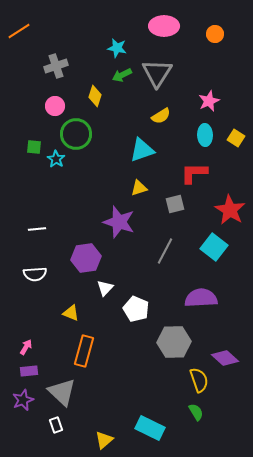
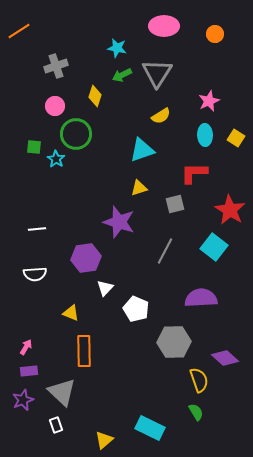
orange rectangle at (84, 351): rotated 16 degrees counterclockwise
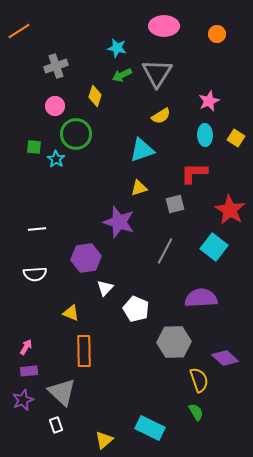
orange circle at (215, 34): moved 2 px right
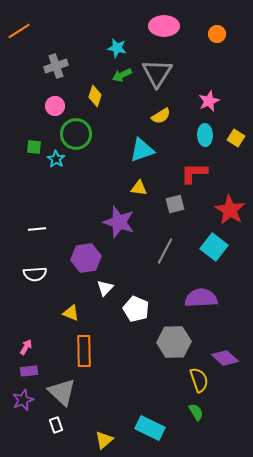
yellow triangle at (139, 188): rotated 24 degrees clockwise
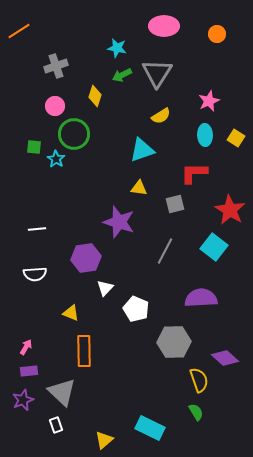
green circle at (76, 134): moved 2 px left
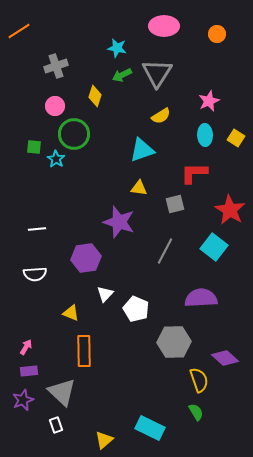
white triangle at (105, 288): moved 6 px down
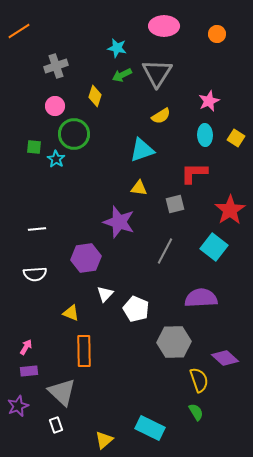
red star at (230, 210): rotated 8 degrees clockwise
purple star at (23, 400): moved 5 px left, 6 px down
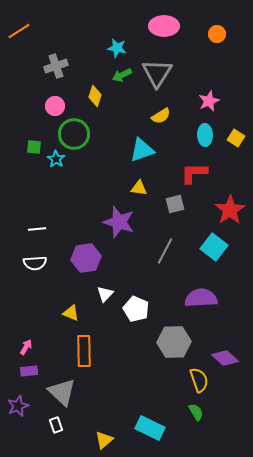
white semicircle at (35, 274): moved 11 px up
